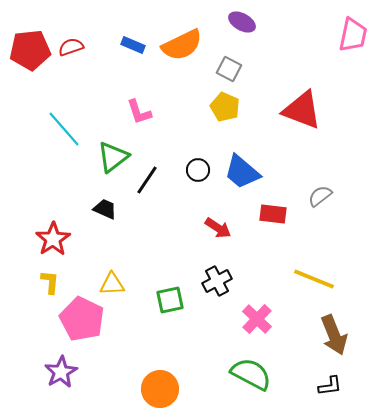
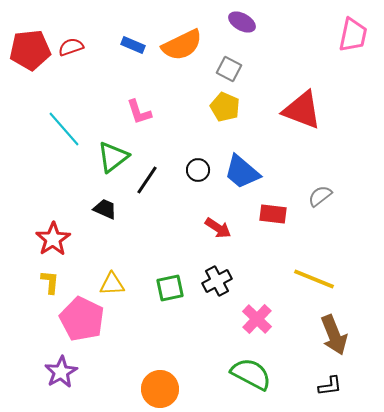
green square: moved 12 px up
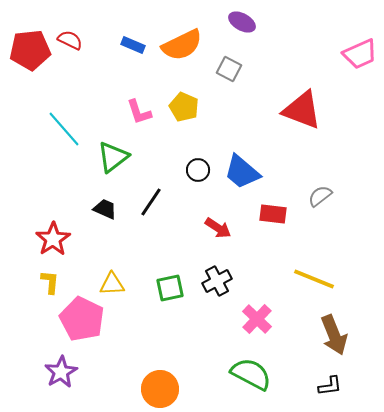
pink trapezoid: moved 7 px right, 19 px down; rotated 54 degrees clockwise
red semicircle: moved 1 px left, 7 px up; rotated 45 degrees clockwise
yellow pentagon: moved 41 px left
black line: moved 4 px right, 22 px down
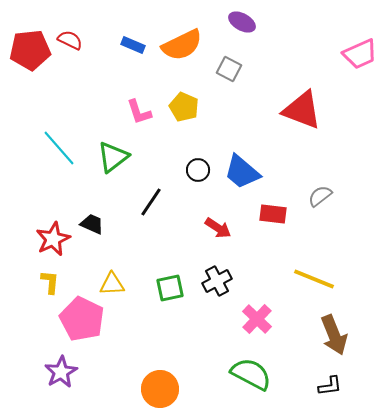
cyan line: moved 5 px left, 19 px down
black trapezoid: moved 13 px left, 15 px down
red star: rotated 8 degrees clockwise
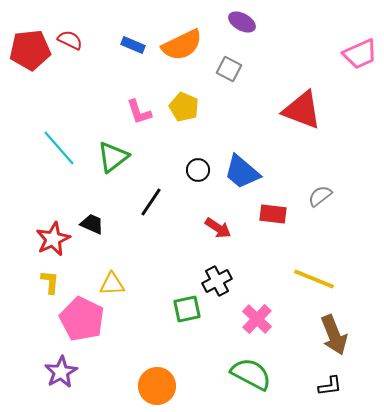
green square: moved 17 px right, 21 px down
orange circle: moved 3 px left, 3 px up
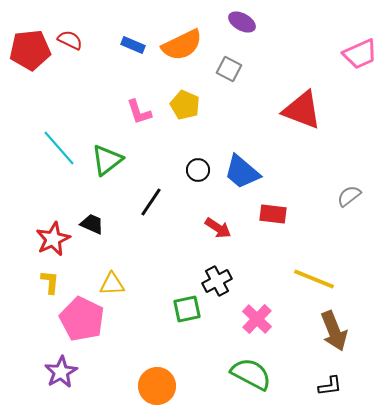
yellow pentagon: moved 1 px right, 2 px up
green triangle: moved 6 px left, 3 px down
gray semicircle: moved 29 px right
brown arrow: moved 4 px up
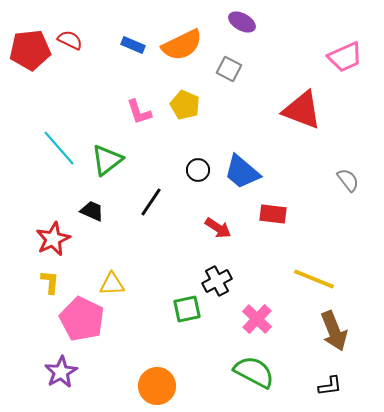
pink trapezoid: moved 15 px left, 3 px down
gray semicircle: moved 1 px left, 16 px up; rotated 90 degrees clockwise
black trapezoid: moved 13 px up
green semicircle: moved 3 px right, 2 px up
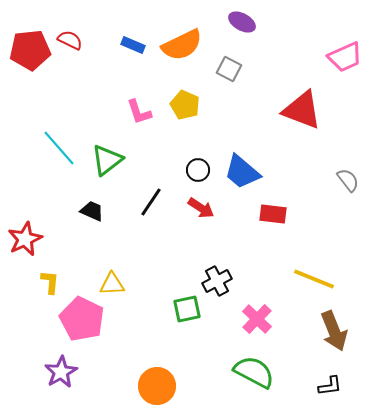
red arrow: moved 17 px left, 20 px up
red star: moved 28 px left
